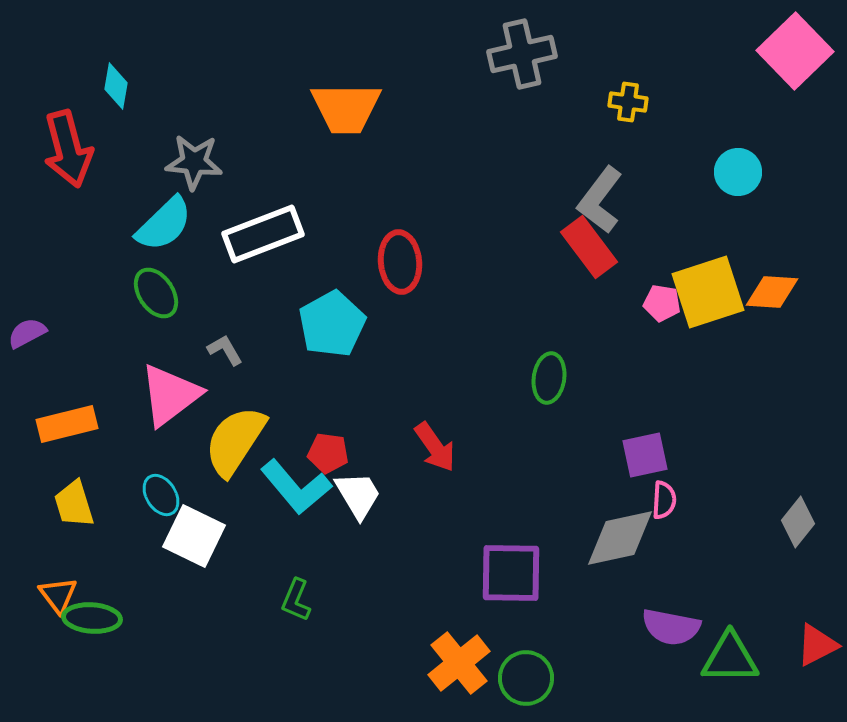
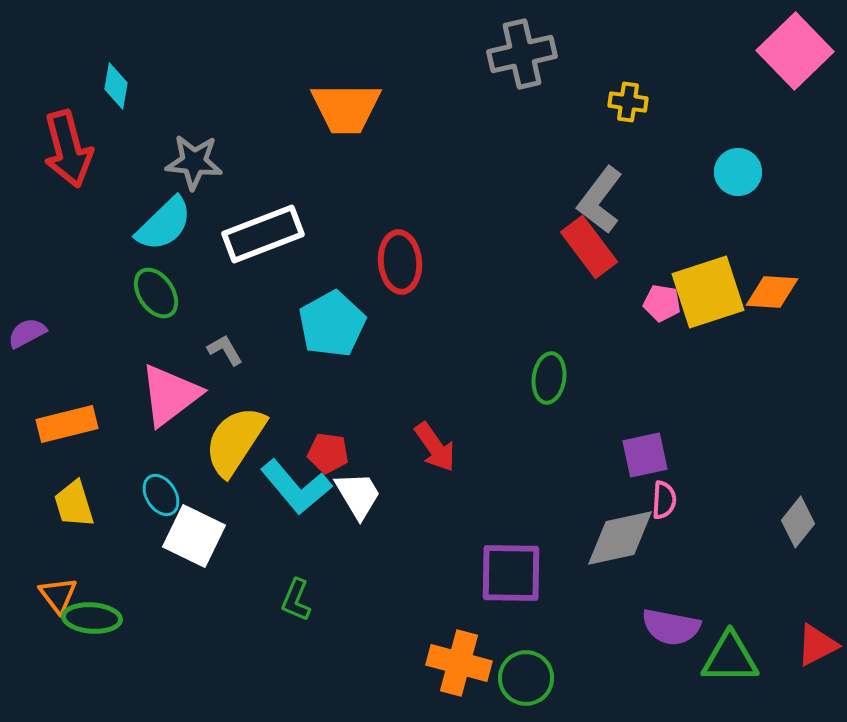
orange cross at (459, 663): rotated 36 degrees counterclockwise
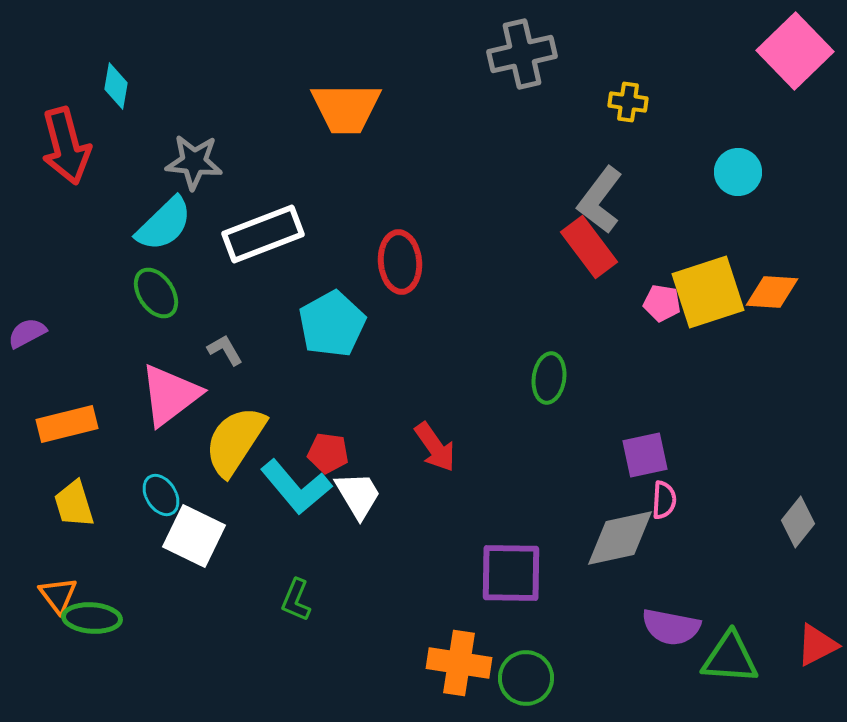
red arrow at (68, 149): moved 2 px left, 3 px up
green triangle at (730, 658): rotated 4 degrees clockwise
orange cross at (459, 663): rotated 6 degrees counterclockwise
